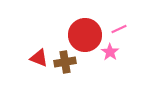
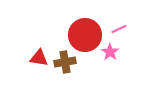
red triangle: rotated 12 degrees counterclockwise
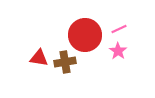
pink star: moved 8 px right, 1 px up
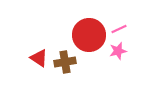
red circle: moved 4 px right
pink star: rotated 24 degrees clockwise
red triangle: rotated 24 degrees clockwise
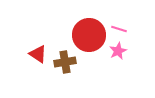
pink line: rotated 42 degrees clockwise
pink star: rotated 12 degrees counterclockwise
red triangle: moved 1 px left, 4 px up
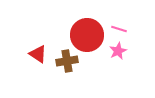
red circle: moved 2 px left
brown cross: moved 2 px right, 1 px up
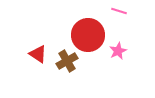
pink line: moved 18 px up
red circle: moved 1 px right
brown cross: rotated 20 degrees counterclockwise
